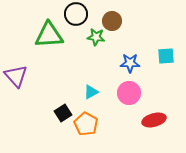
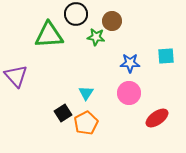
cyan triangle: moved 5 px left, 1 px down; rotated 28 degrees counterclockwise
red ellipse: moved 3 px right, 2 px up; rotated 20 degrees counterclockwise
orange pentagon: moved 1 px up; rotated 15 degrees clockwise
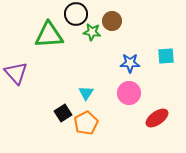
green star: moved 4 px left, 5 px up
purple triangle: moved 3 px up
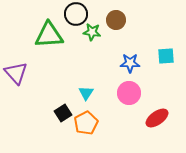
brown circle: moved 4 px right, 1 px up
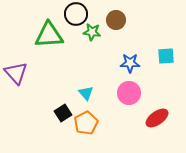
cyan triangle: rotated 14 degrees counterclockwise
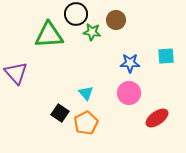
black square: moved 3 px left; rotated 24 degrees counterclockwise
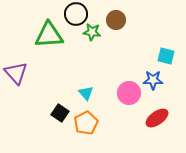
cyan square: rotated 18 degrees clockwise
blue star: moved 23 px right, 17 px down
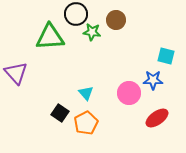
green triangle: moved 1 px right, 2 px down
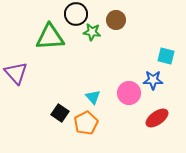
cyan triangle: moved 7 px right, 4 px down
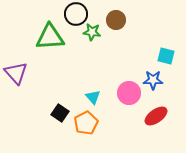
red ellipse: moved 1 px left, 2 px up
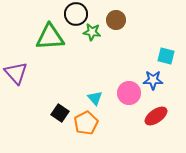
cyan triangle: moved 2 px right, 1 px down
